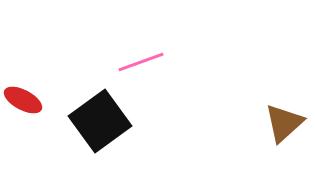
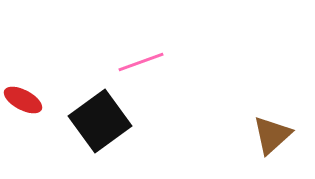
brown triangle: moved 12 px left, 12 px down
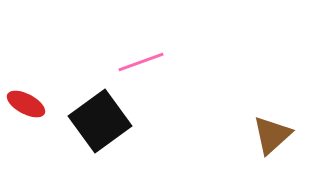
red ellipse: moved 3 px right, 4 px down
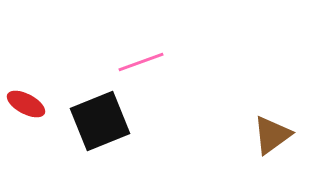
black square: rotated 14 degrees clockwise
brown triangle: rotated 6 degrees clockwise
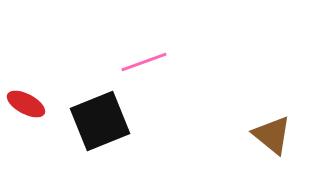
pink line: moved 3 px right
brown triangle: rotated 45 degrees counterclockwise
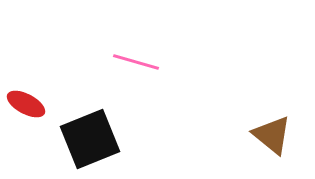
pink line: moved 8 px left; rotated 36 degrees clockwise
black square: moved 10 px left, 18 px down
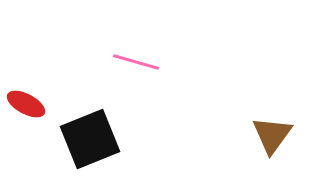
brown triangle: rotated 27 degrees clockwise
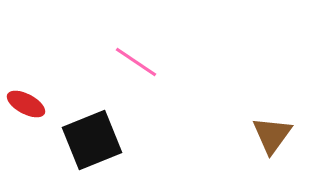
pink line: rotated 18 degrees clockwise
black square: moved 2 px right, 1 px down
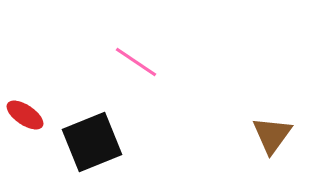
red ellipse: moved 1 px left, 11 px down; rotated 6 degrees clockwise
black square: moved 2 px down
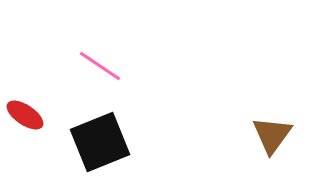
pink line: moved 36 px left, 4 px down
black square: moved 8 px right
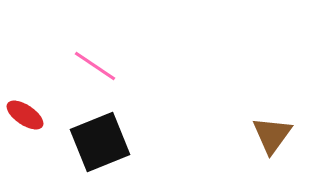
pink line: moved 5 px left
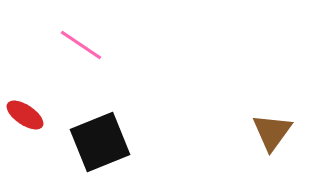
pink line: moved 14 px left, 21 px up
brown triangle: moved 3 px up
